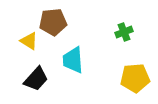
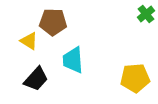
brown pentagon: rotated 8 degrees clockwise
green cross: moved 22 px right, 18 px up; rotated 18 degrees counterclockwise
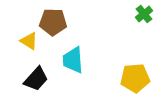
green cross: moved 2 px left
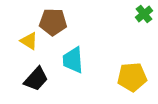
yellow pentagon: moved 3 px left, 1 px up
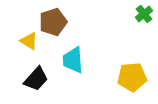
brown pentagon: rotated 20 degrees counterclockwise
